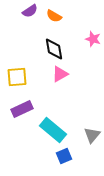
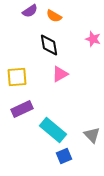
black diamond: moved 5 px left, 4 px up
gray triangle: rotated 24 degrees counterclockwise
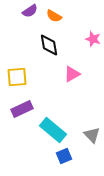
pink triangle: moved 12 px right
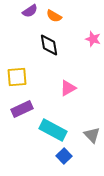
pink triangle: moved 4 px left, 14 px down
cyan rectangle: rotated 12 degrees counterclockwise
blue square: rotated 21 degrees counterclockwise
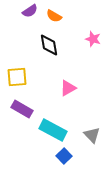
purple rectangle: rotated 55 degrees clockwise
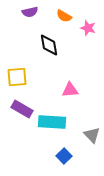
purple semicircle: moved 1 px down; rotated 21 degrees clockwise
orange semicircle: moved 10 px right
pink star: moved 5 px left, 11 px up
pink triangle: moved 2 px right, 2 px down; rotated 24 degrees clockwise
cyan rectangle: moved 1 px left, 8 px up; rotated 24 degrees counterclockwise
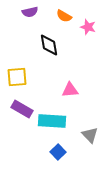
pink star: moved 1 px up
cyan rectangle: moved 1 px up
gray triangle: moved 2 px left
blue square: moved 6 px left, 4 px up
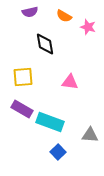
black diamond: moved 4 px left, 1 px up
yellow square: moved 6 px right
pink triangle: moved 8 px up; rotated 12 degrees clockwise
cyan rectangle: moved 2 px left, 1 px down; rotated 16 degrees clockwise
gray triangle: rotated 42 degrees counterclockwise
